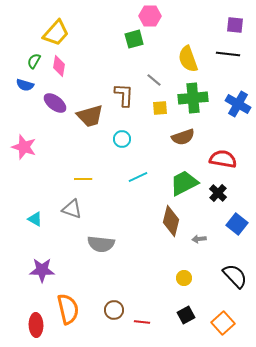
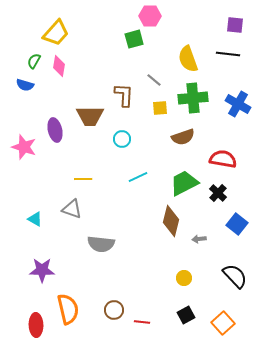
purple ellipse: moved 27 px down; rotated 40 degrees clockwise
brown trapezoid: rotated 16 degrees clockwise
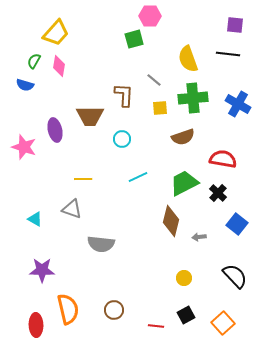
gray arrow: moved 2 px up
red line: moved 14 px right, 4 px down
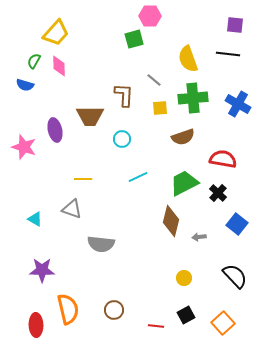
pink diamond: rotated 10 degrees counterclockwise
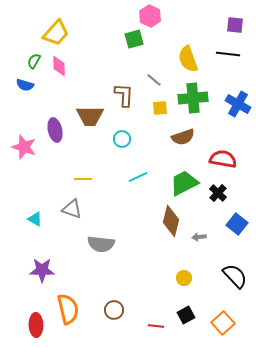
pink hexagon: rotated 25 degrees clockwise
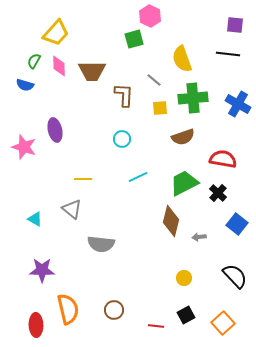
yellow semicircle: moved 6 px left
brown trapezoid: moved 2 px right, 45 px up
gray triangle: rotated 20 degrees clockwise
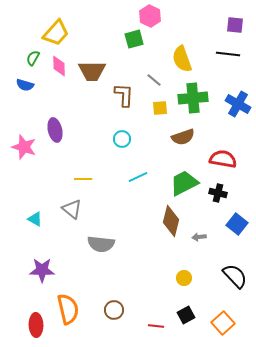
green semicircle: moved 1 px left, 3 px up
black cross: rotated 30 degrees counterclockwise
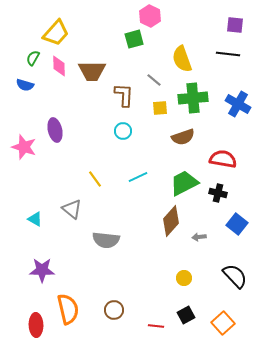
cyan circle: moved 1 px right, 8 px up
yellow line: moved 12 px right; rotated 54 degrees clockwise
brown diamond: rotated 28 degrees clockwise
gray semicircle: moved 5 px right, 4 px up
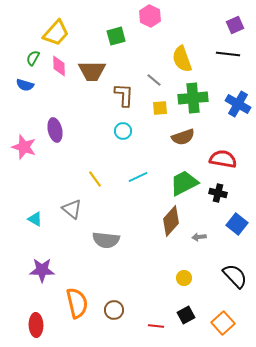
purple square: rotated 30 degrees counterclockwise
green square: moved 18 px left, 3 px up
orange semicircle: moved 9 px right, 6 px up
